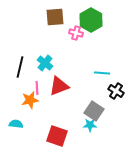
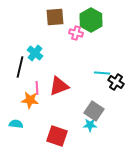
cyan cross: moved 10 px left, 10 px up
black cross: moved 9 px up
orange star: rotated 18 degrees clockwise
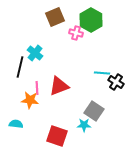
brown square: rotated 18 degrees counterclockwise
cyan star: moved 6 px left
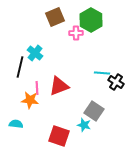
pink cross: rotated 16 degrees counterclockwise
cyan star: rotated 16 degrees clockwise
red square: moved 2 px right
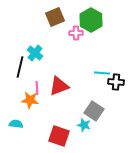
black cross: rotated 28 degrees counterclockwise
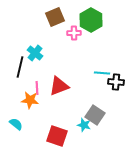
pink cross: moved 2 px left
gray square: moved 1 px right, 4 px down
cyan semicircle: rotated 32 degrees clockwise
red square: moved 2 px left
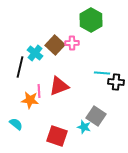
brown square: moved 28 px down; rotated 24 degrees counterclockwise
pink cross: moved 2 px left, 10 px down
pink line: moved 2 px right, 3 px down
gray square: moved 1 px right, 1 px down
cyan star: moved 2 px down
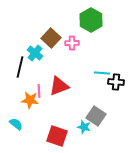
brown square: moved 4 px left, 7 px up
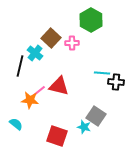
black line: moved 1 px up
red triangle: rotated 35 degrees clockwise
pink line: rotated 56 degrees clockwise
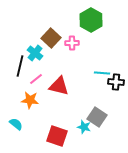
pink line: moved 3 px left, 12 px up
gray square: moved 1 px right, 1 px down
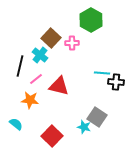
cyan cross: moved 5 px right, 2 px down
red square: moved 5 px left; rotated 25 degrees clockwise
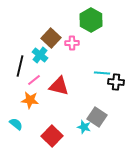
pink line: moved 2 px left, 1 px down
